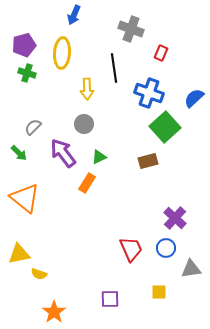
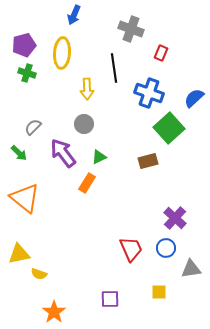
green square: moved 4 px right, 1 px down
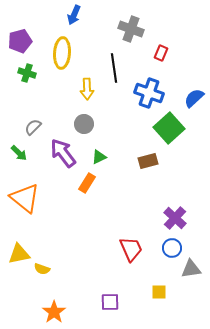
purple pentagon: moved 4 px left, 4 px up
blue circle: moved 6 px right
yellow semicircle: moved 3 px right, 5 px up
purple square: moved 3 px down
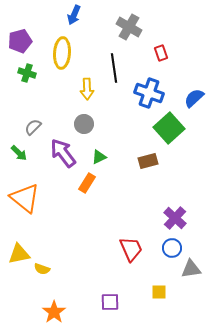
gray cross: moved 2 px left, 2 px up; rotated 10 degrees clockwise
red rectangle: rotated 42 degrees counterclockwise
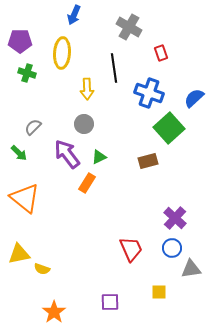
purple pentagon: rotated 15 degrees clockwise
purple arrow: moved 4 px right, 1 px down
